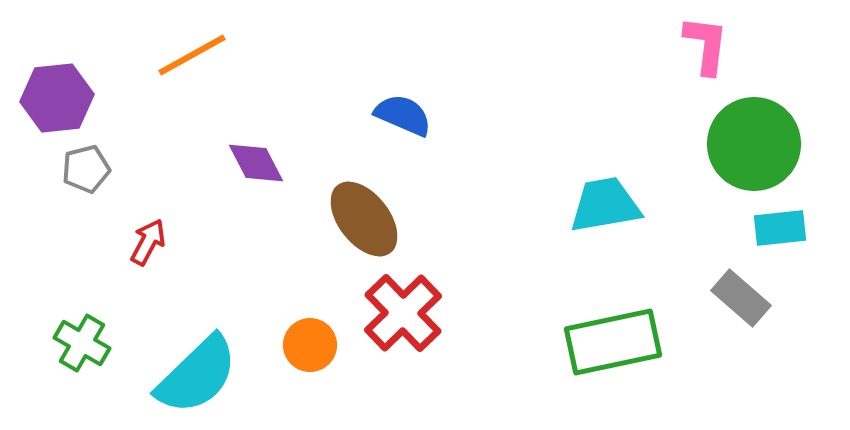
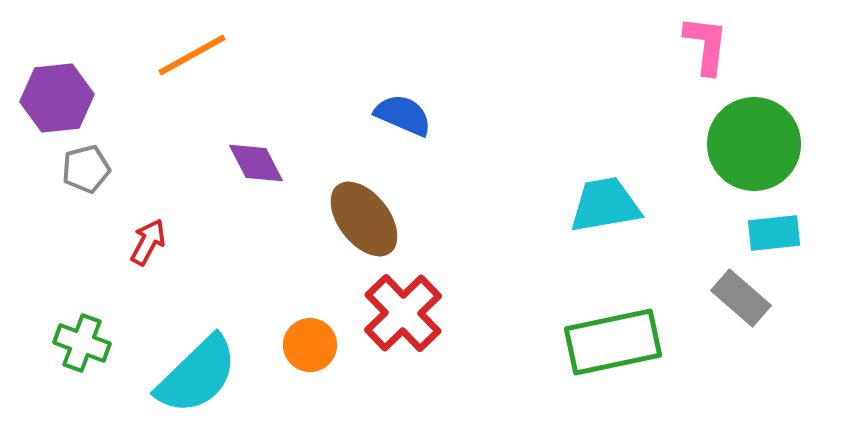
cyan rectangle: moved 6 px left, 5 px down
green cross: rotated 10 degrees counterclockwise
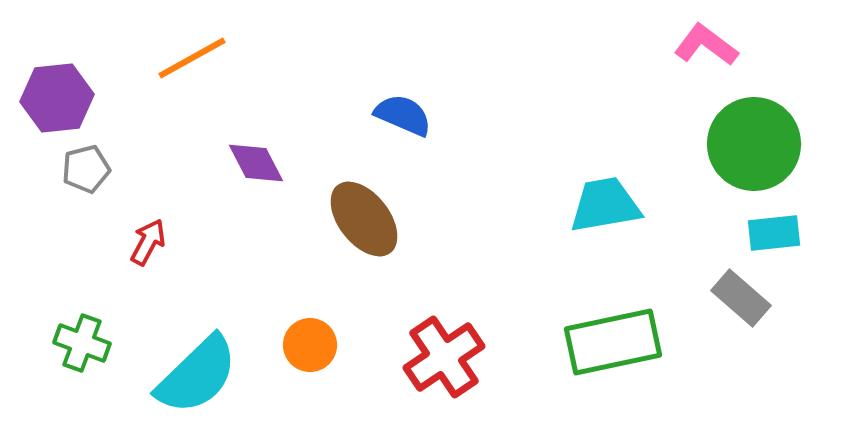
pink L-shape: rotated 60 degrees counterclockwise
orange line: moved 3 px down
red cross: moved 41 px right, 44 px down; rotated 10 degrees clockwise
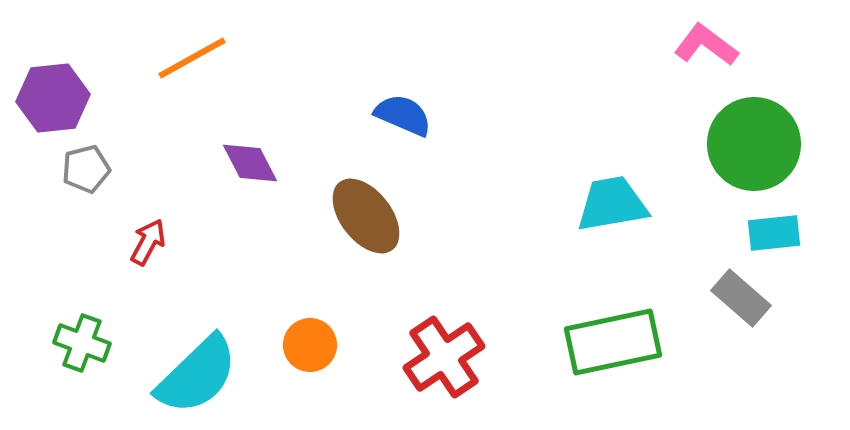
purple hexagon: moved 4 px left
purple diamond: moved 6 px left
cyan trapezoid: moved 7 px right, 1 px up
brown ellipse: moved 2 px right, 3 px up
